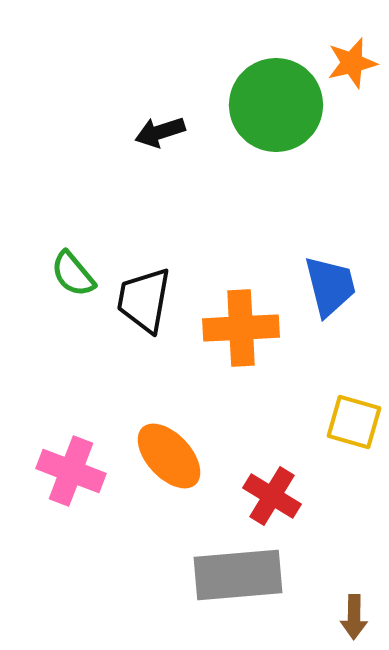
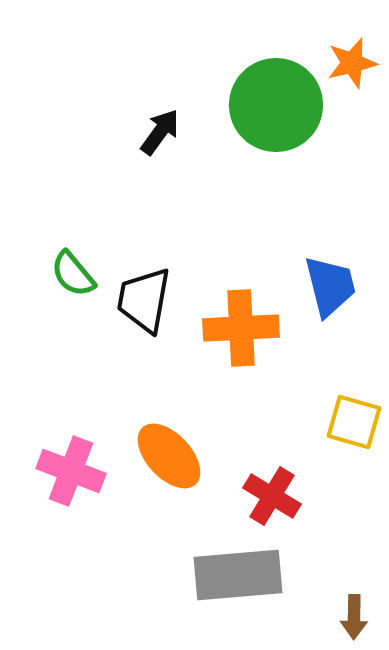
black arrow: rotated 144 degrees clockwise
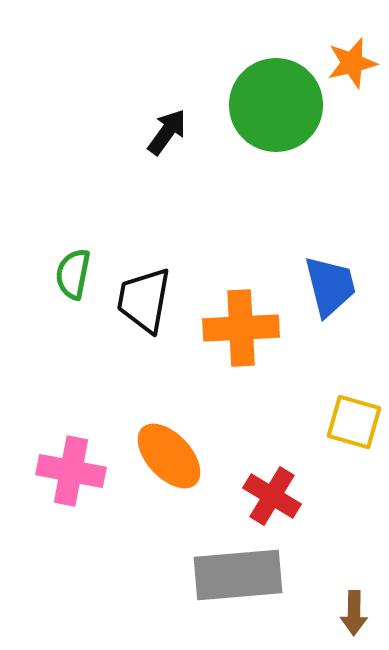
black arrow: moved 7 px right
green semicircle: rotated 51 degrees clockwise
pink cross: rotated 10 degrees counterclockwise
brown arrow: moved 4 px up
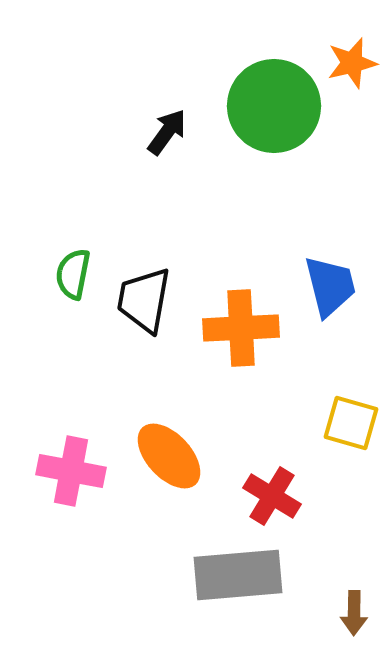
green circle: moved 2 px left, 1 px down
yellow square: moved 3 px left, 1 px down
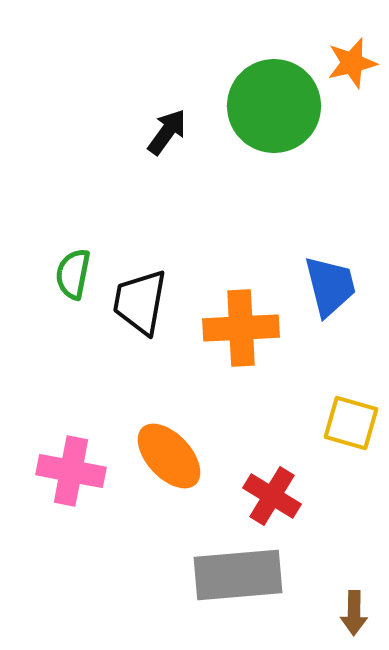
black trapezoid: moved 4 px left, 2 px down
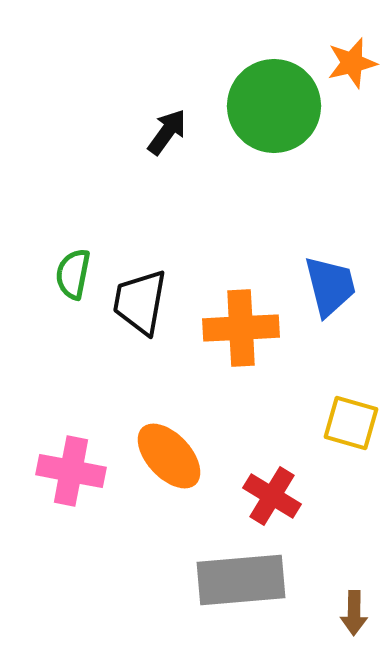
gray rectangle: moved 3 px right, 5 px down
